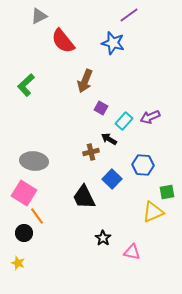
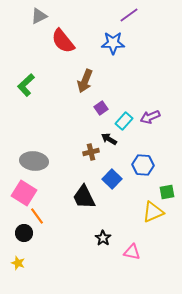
blue star: rotated 15 degrees counterclockwise
purple square: rotated 24 degrees clockwise
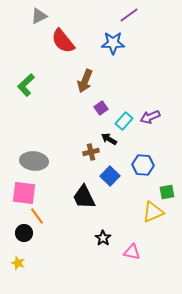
blue square: moved 2 px left, 3 px up
pink square: rotated 25 degrees counterclockwise
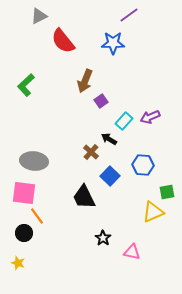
purple square: moved 7 px up
brown cross: rotated 35 degrees counterclockwise
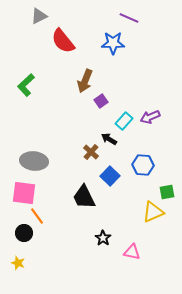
purple line: moved 3 px down; rotated 60 degrees clockwise
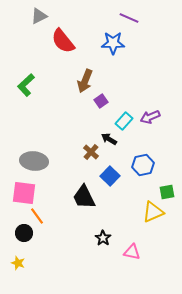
blue hexagon: rotated 15 degrees counterclockwise
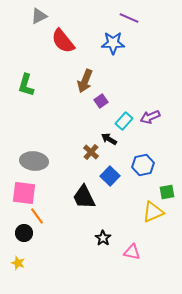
green L-shape: rotated 30 degrees counterclockwise
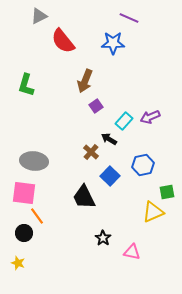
purple square: moved 5 px left, 5 px down
